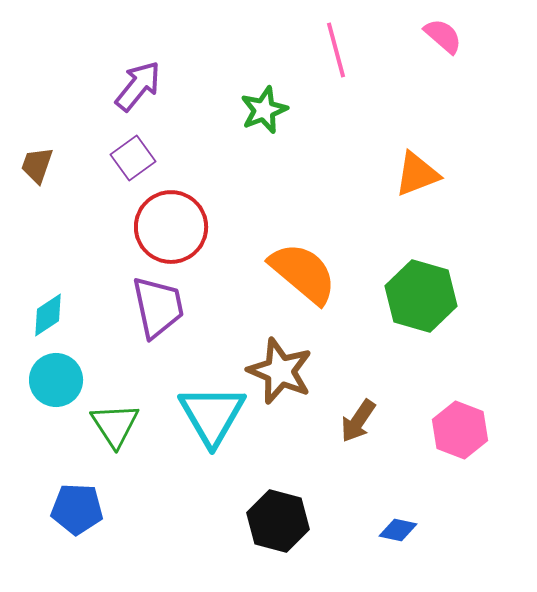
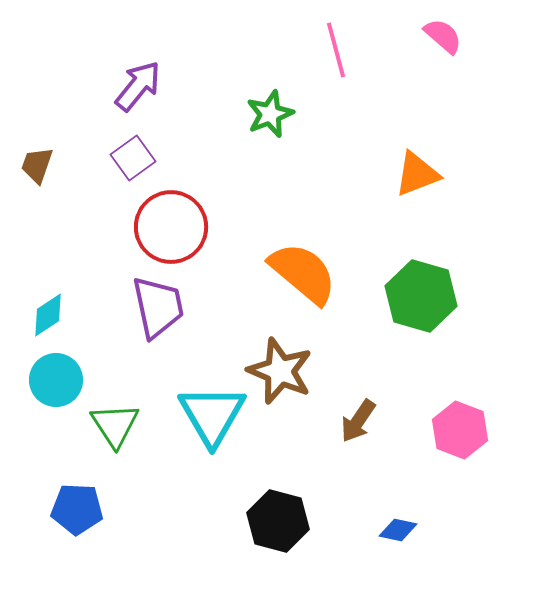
green star: moved 6 px right, 4 px down
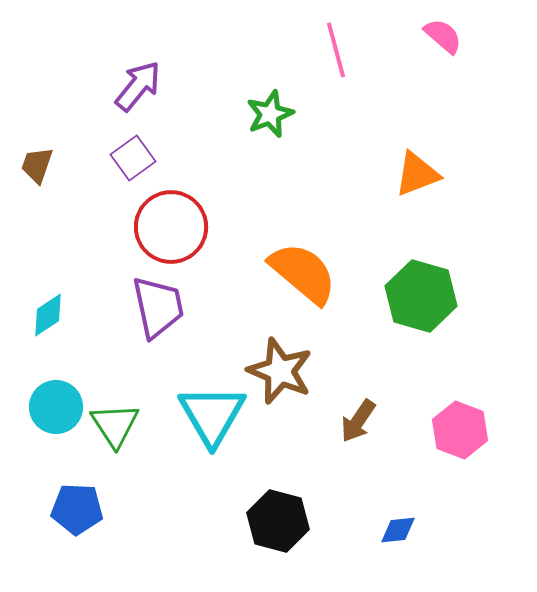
cyan circle: moved 27 px down
blue diamond: rotated 18 degrees counterclockwise
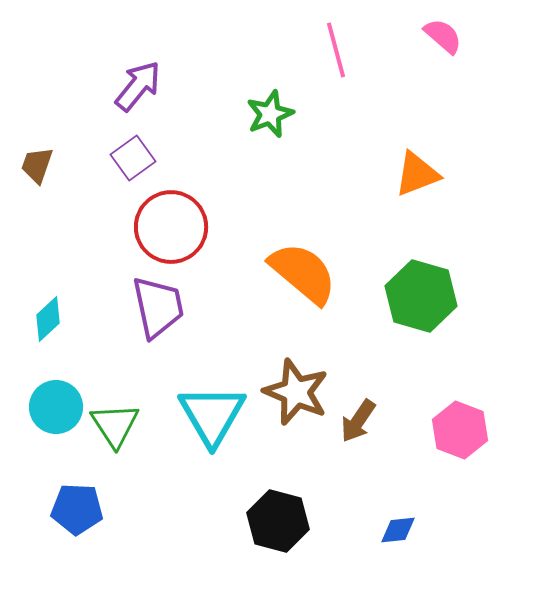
cyan diamond: moved 4 px down; rotated 9 degrees counterclockwise
brown star: moved 16 px right, 21 px down
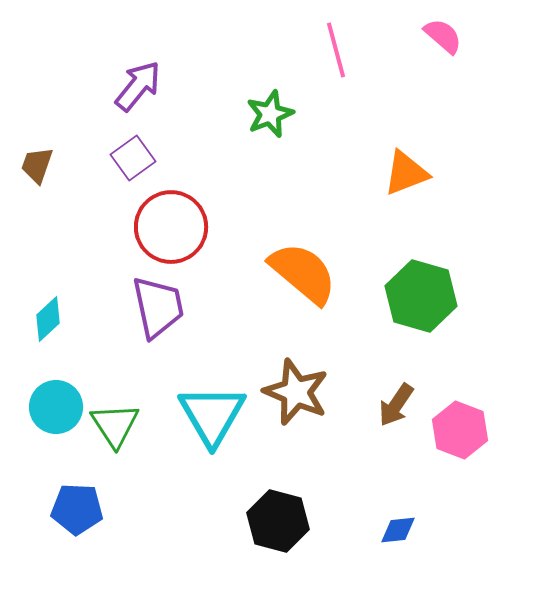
orange triangle: moved 11 px left, 1 px up
brown arrow: moved 38 px right, 16 px up
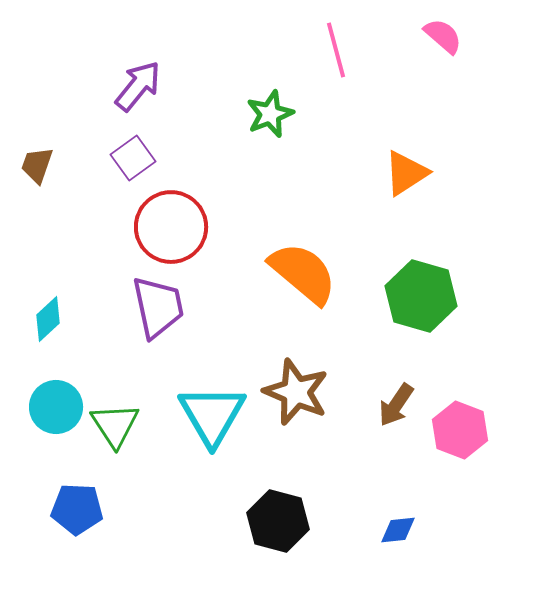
orange triangle: rotated 12 degrees counterclockwise
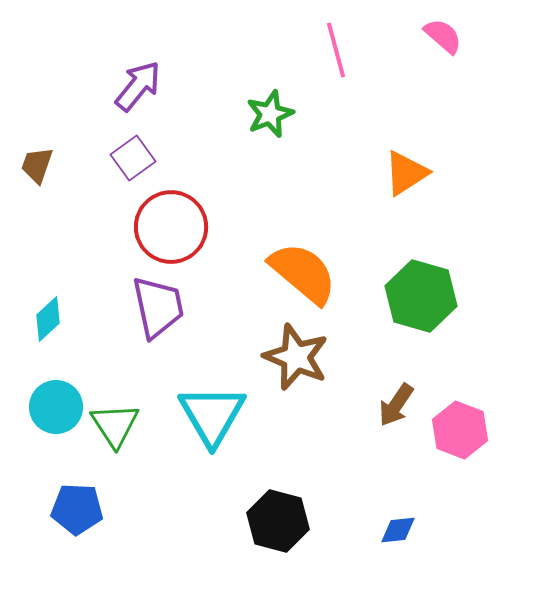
brown star: moved 35 px up
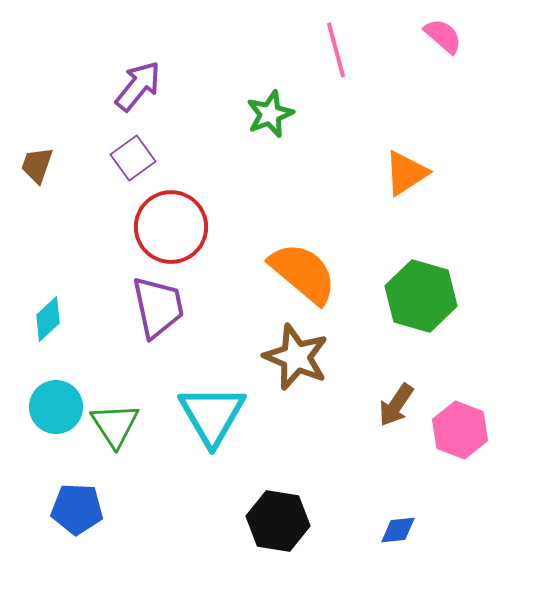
black hexagon: rotated 6 degrees counterclockwise
